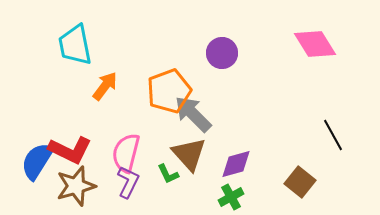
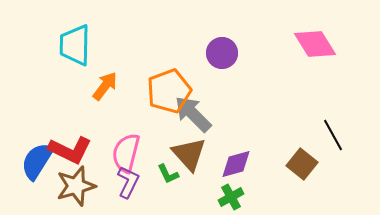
cyan trapezoid: rotated 12 degrees clockwise
brown square: moved 2 px right, 18 px up
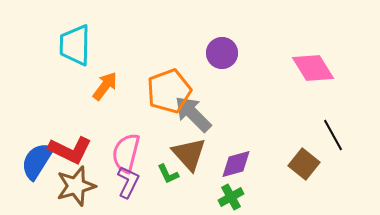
pink diamond: moved 2 px left, 24 px down
brown square: moved 2 px right
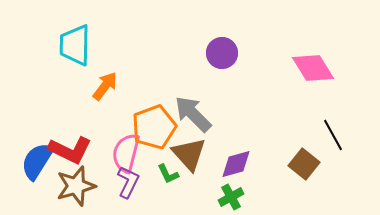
orange pentagon: moved 15 px left, 36 px down
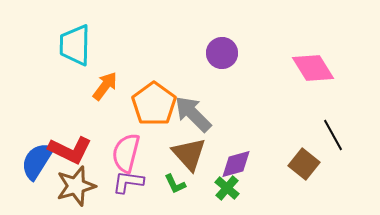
orange pentagon: moved 23 px up; rotated 15 degrees counterclockwise
green L-shape: moved 7 px right, 10 px down
purple L-shape: rotated 108 degrees counterclockwise
green cross: moved 4 px left, 9 px up; rotated 20 degrees counterclockwise
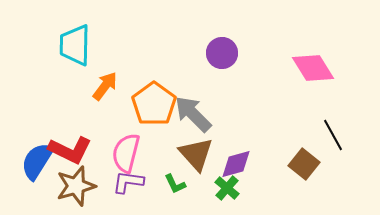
brown triangle: moved 7 px right
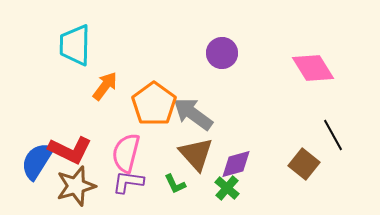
gray arrow: rotated 9 degrees counterclockwise
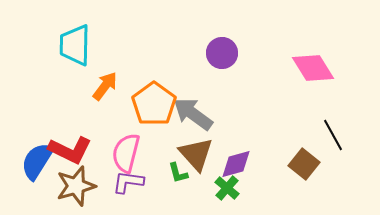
green L-shape: moved 3 px right, 11 px up; rotated 10 degrees clockwise
